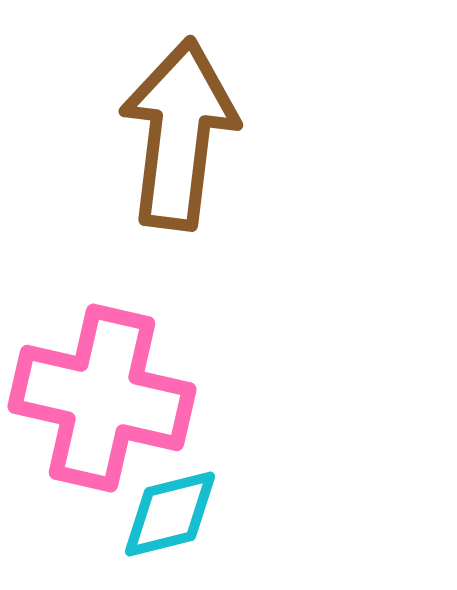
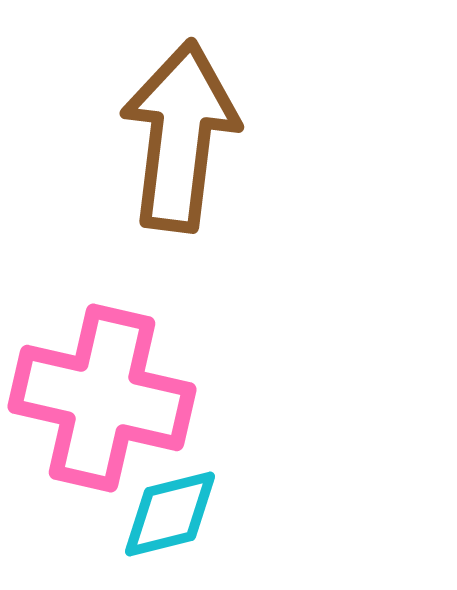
brown arrow: moved 1 px right, 2 px down
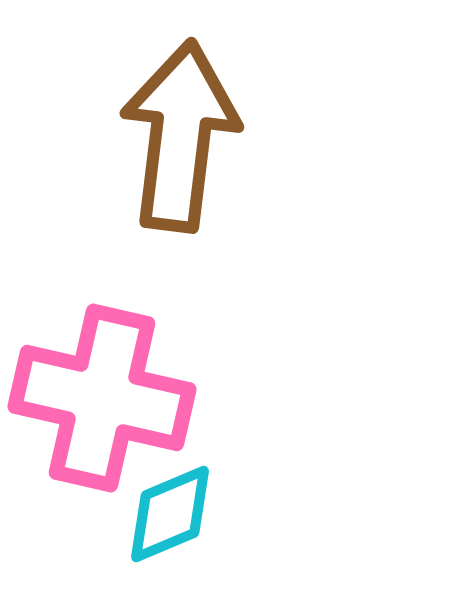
cyan diamond: rotated 9 degrees counterclockwise
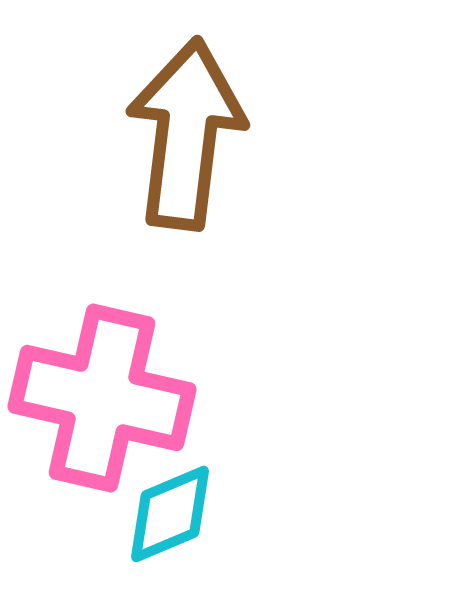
brown arrow: moved 6 px right, 2 px up
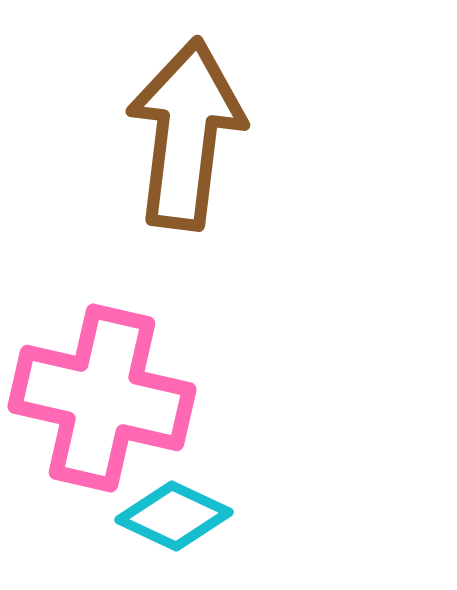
cyan diamond: moved 4 px right, 2 px down; rotated 48 degrees clockwise
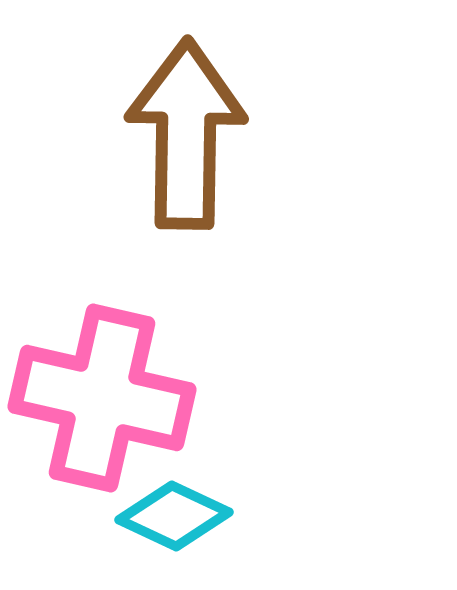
brown arrow: rotated 6 degrees counterclockwise
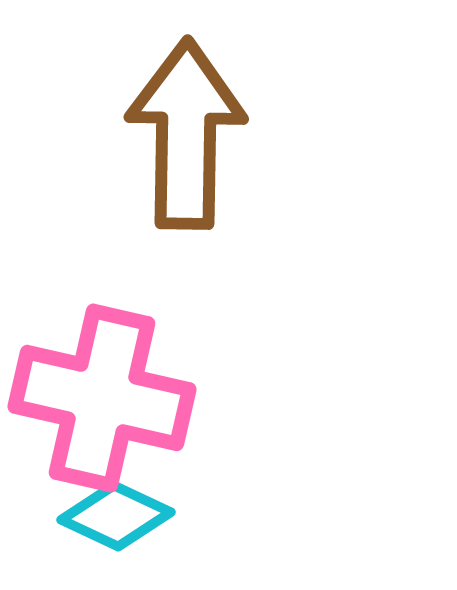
cyan diamond: moved 58 px left
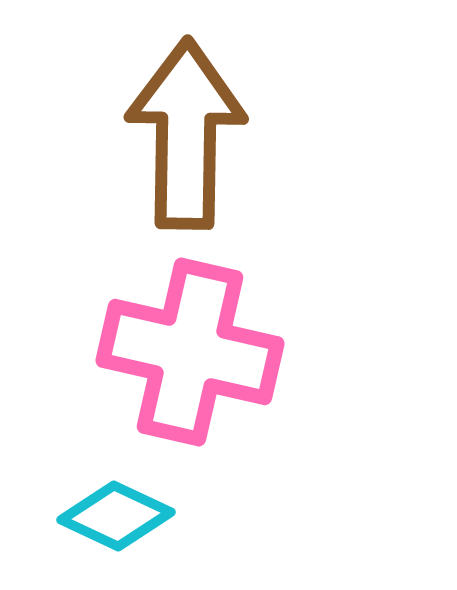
pink cross: moved 88 px right, 46 px up
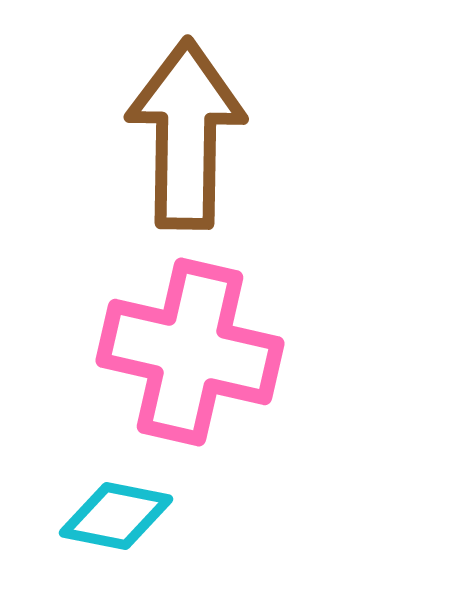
cyan diamond: rotated 14 degrees counterclockwise
